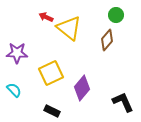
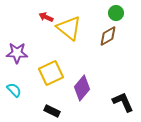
green circle: moved 2 px up
brown diamond: moved 1 px right, 4 px up; rotated 20 degrees clockwise
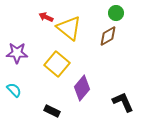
yellow square: moved 6 px right, 9 px up; rotated 25 degrees counterclockwise
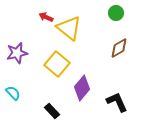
brown diamond: moved 11 px right, 12 px down
purple star: rotated 15 degrees counterclockwise
cyan semicircle: moved 1 px left, 3 px down
black L-shape: moved 6 px left
black rectangle: rotated 21 degrees clockwise
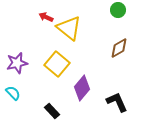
green circle: moved 2 px right, 3 px up
purple star: moved 10 px down
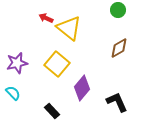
red arrow: moved 1 px down
